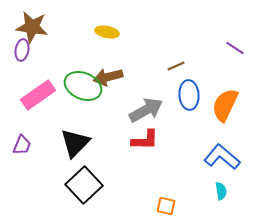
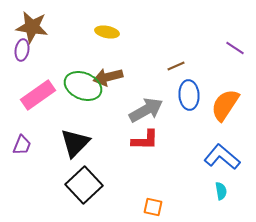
orange semicircle: rotated 8 degrees clockwise
orange square: moved 13 px left, 1 px down
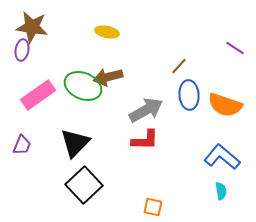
brown line: moved 3 px right; rotated 24 degrees counterclockwise
orange semicircle: rotated 104 degrees counterclockwise
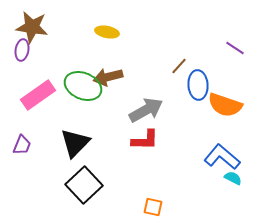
blue ellipse: moved 9 px right, 10 px up
cyan semicircle: moved 12 px right, 13 px up; rotated 54 degrees counterclockwise
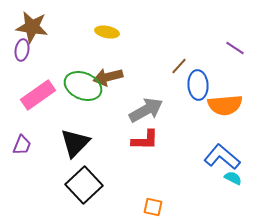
orange semicircle: rotated 24 degrees counterclockwise
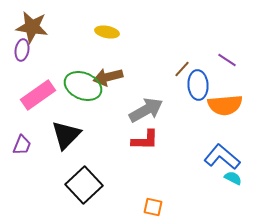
purple line: moved 8 px left, 12 px down
brown line: moved 3 px right, 3 px down
black triangle: moved 9 px left, 8 px up
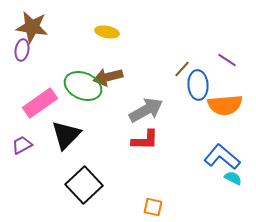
pink rectangle: moved 2 px right, 8 px down
purple trapezoid: rotated 140 degrees counterclockwise
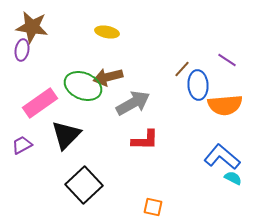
gray arrow: moved 13 px left, 7 px up
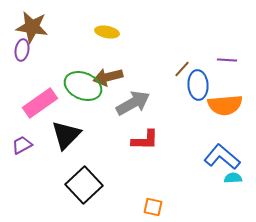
purple line: rotated 30 degrees counterclockwise
cyan semicircle: rotated 30 degrees counterclockwise
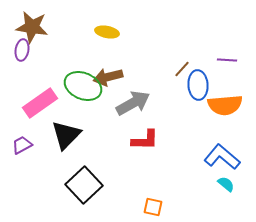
cyan semicircle: moved 7 px left, 6 px down; rotated 42 degrees clockwise
